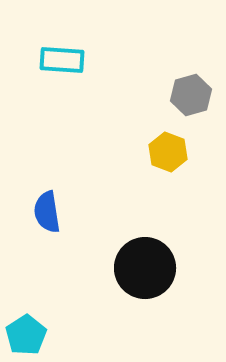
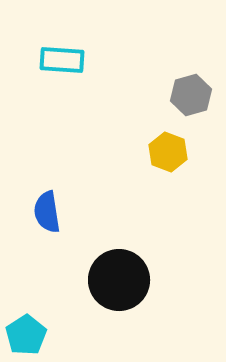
black circle: moved 26 px left, 12 px down
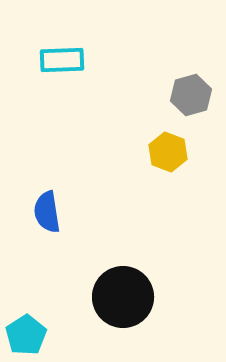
cyan rectangle: rotated 6 degrees counterclockwise
black circle: moved 4 px right, 17 px down
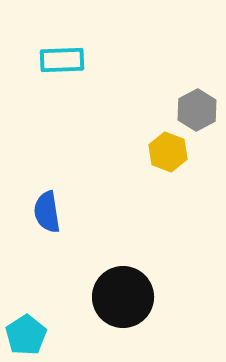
gray hexagon: moved 6 px right, 15 px down; rotated 12 degrees counterclockwise
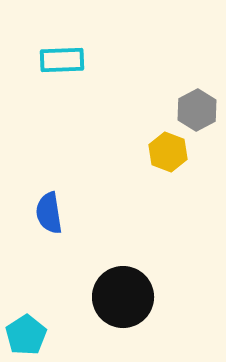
blue semicircle: moved 2 px right, 1 px down
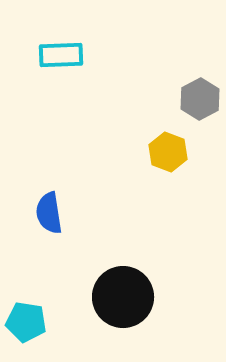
cyan rectangle: moved 1 px left, 5 px up
gray hexagon: moved 3 px right, 11 px up
cyan pentagon: moved 13 px up; rotated 30 degrees counterclockwise
